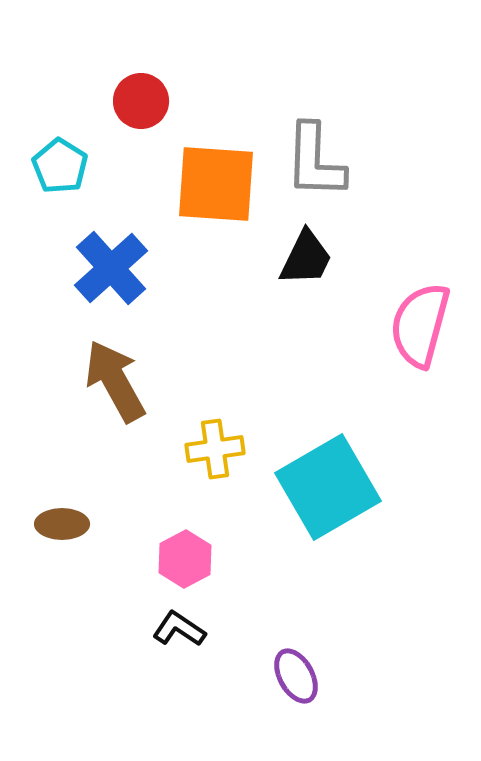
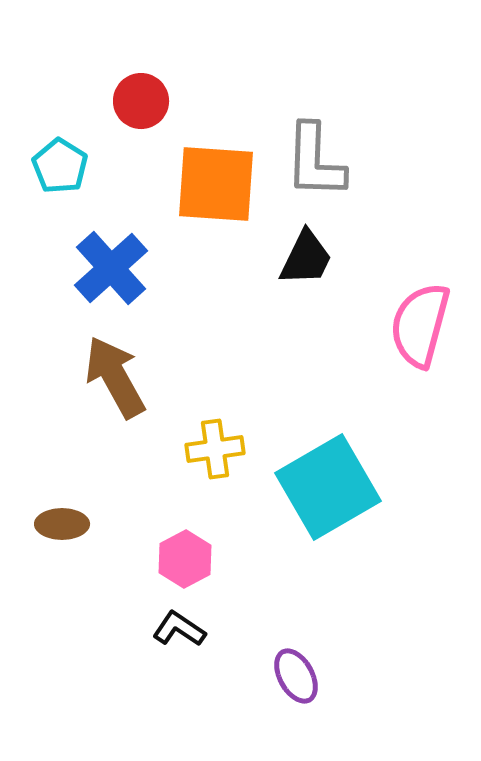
brown arrow: moved 4 px up
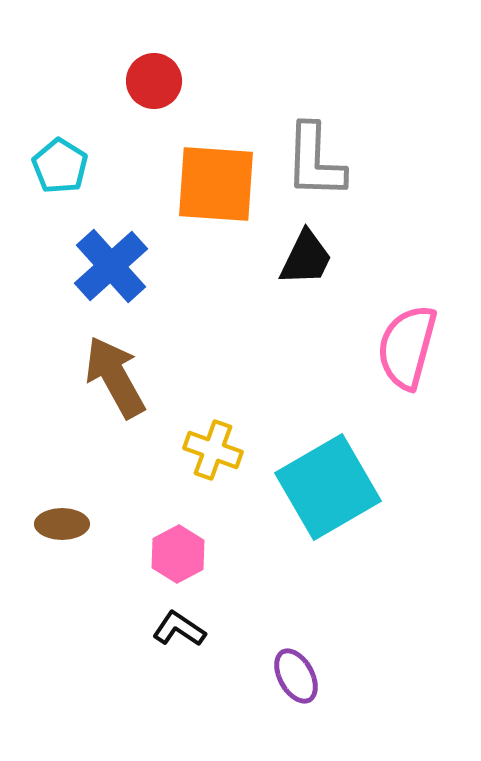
red circle: moved 13 px right, 20 px up
blue cross: moved 2 px up
pink semicircle: moved 13 px left, 22 px down
yellow cross: moved 2 px left, 1 px down; rotated 28 degrees clockwise
pink hexagon: moved 7 px left, 5 px up
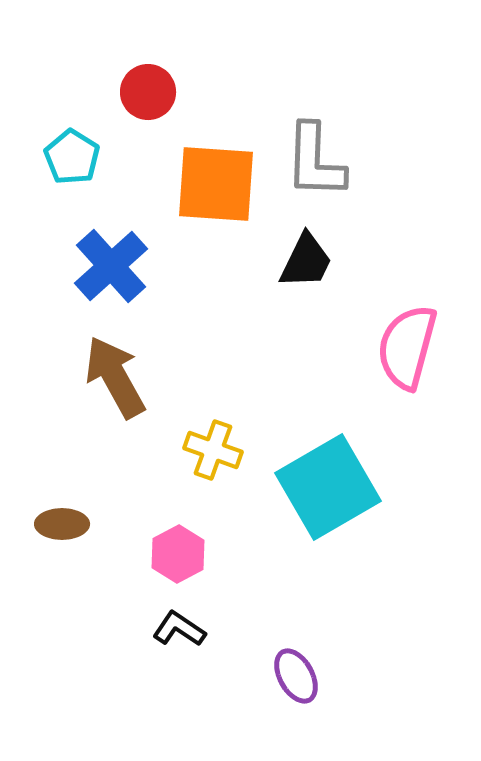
red circle: moved 6 px left, 11 px down
cyan pentagon: moved 12 px right, 9 px up
black trapezoid: moved 3 px down
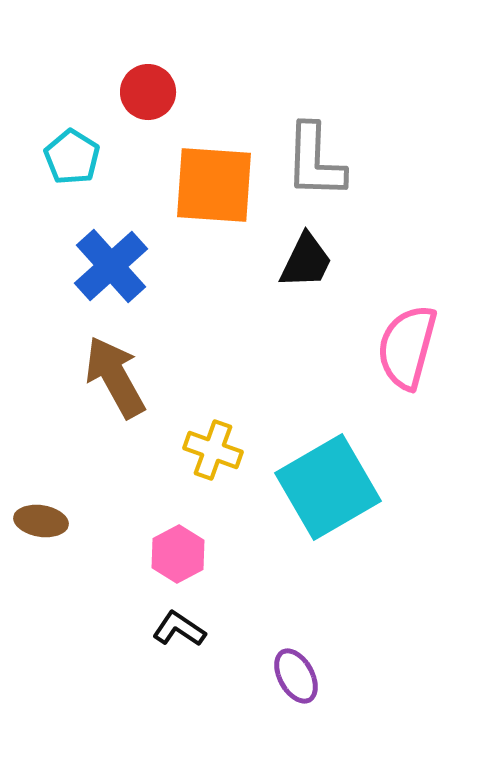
orange square: moved 2 px left, 1 px down
brown ellipse: moved 21 px left, 3 px up; rotated 9 degrees clockwise
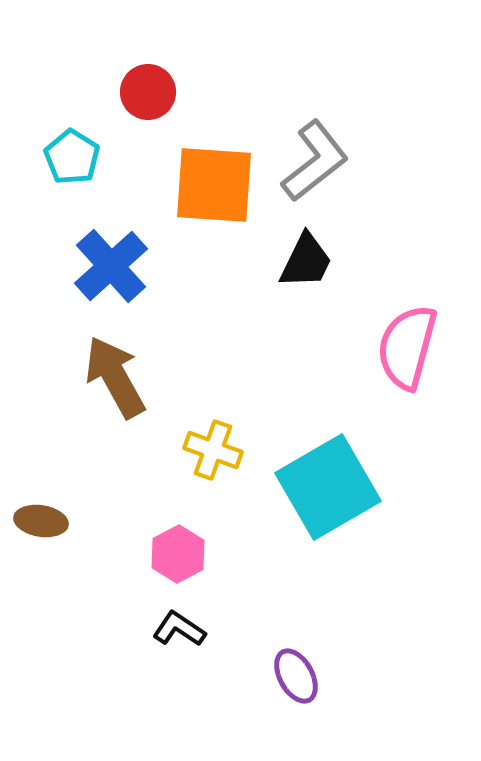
gray L-shape: rotated 130 degrees counterclockwise
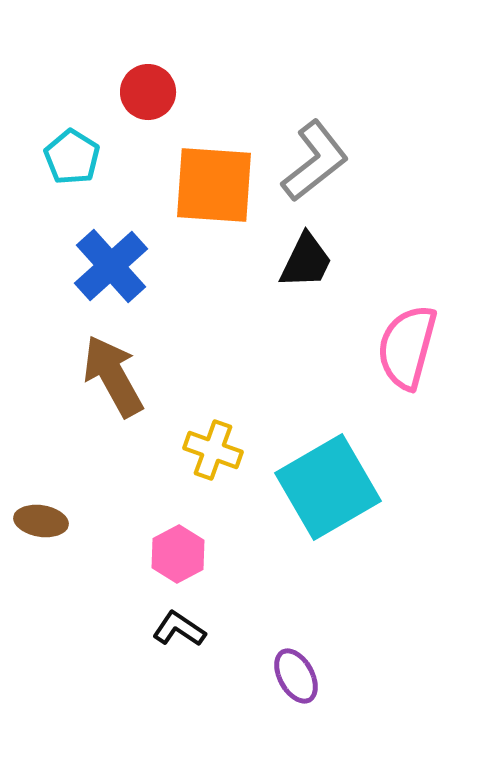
brown arrow: moved 2 px left, 1 px up
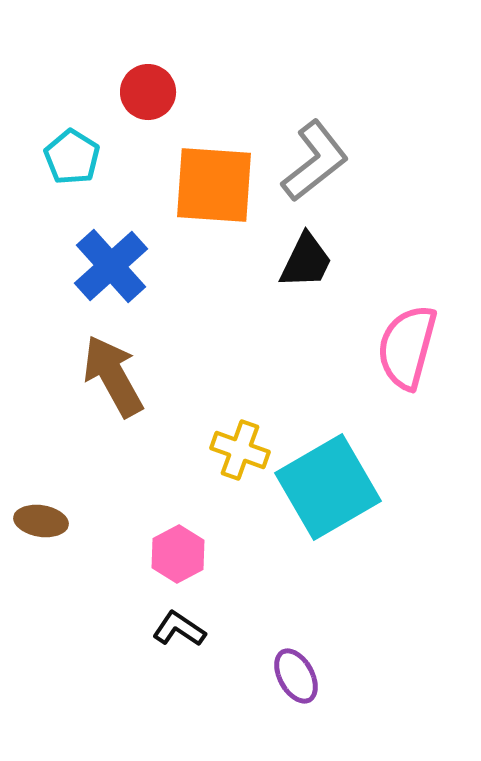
yellow cross: moved 27 px right
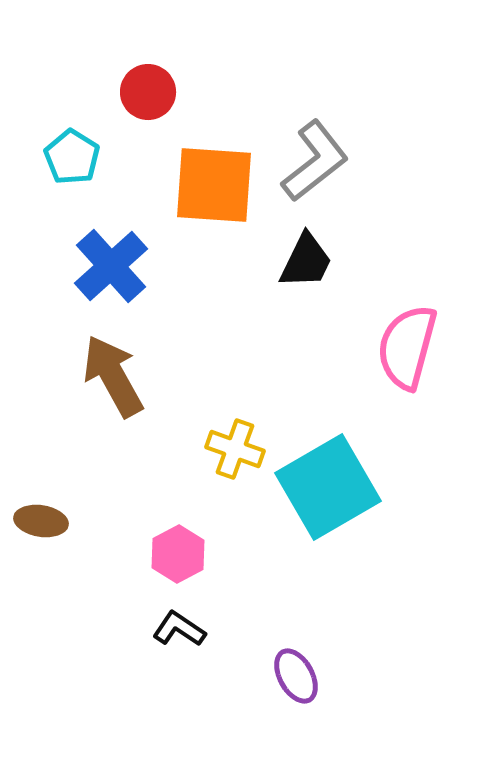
yellow cross: moved 5 px left, 1 px up
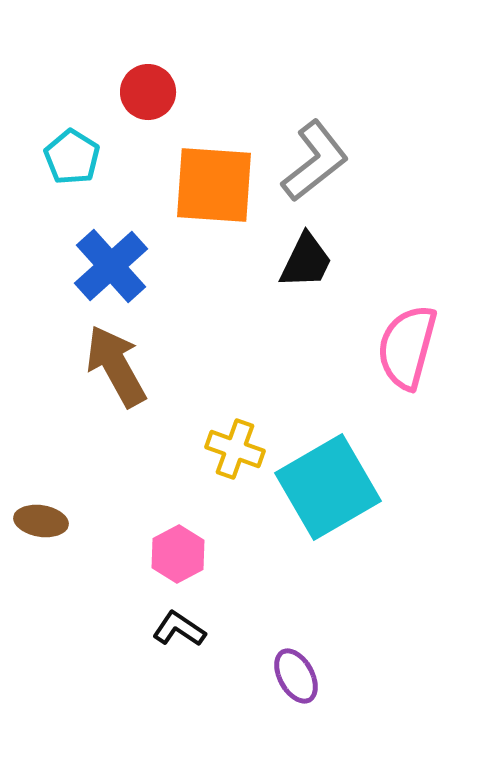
brown arrow: moved 3 px right, 10 px up
